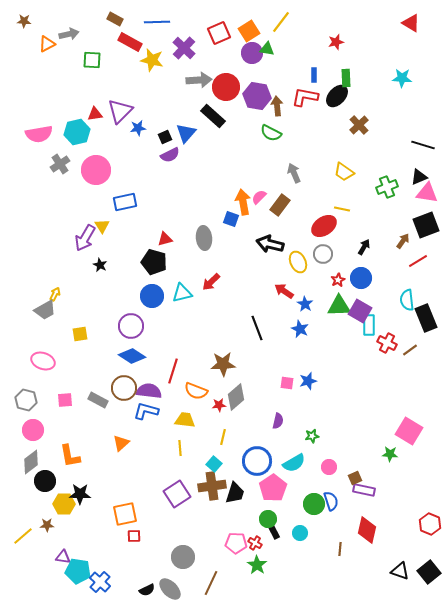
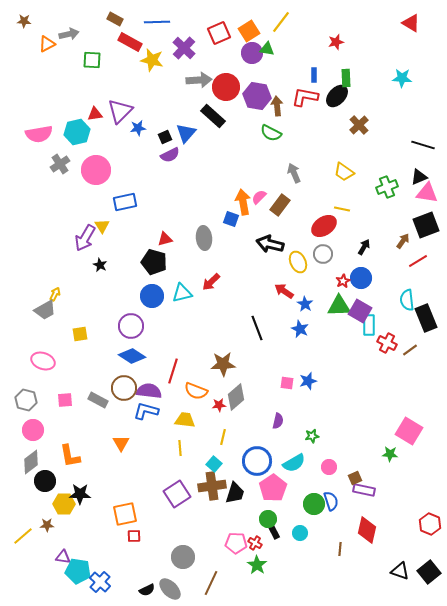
red star at (338, 280): moved 5 px right, 1 px down
orange triangle at (121, 443): rotated 18 degrees counterclockwise
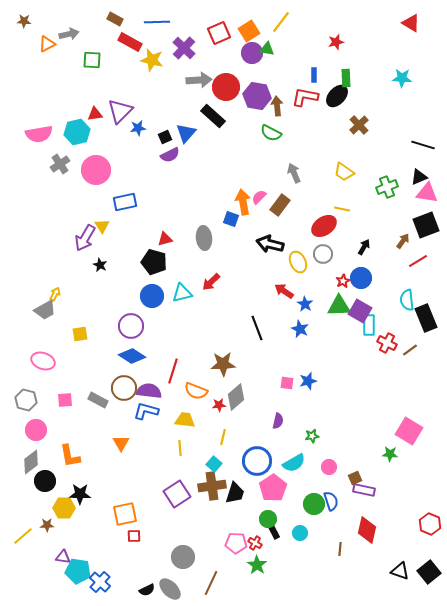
pink circle at (33, 430): moved 3 px right
yellow hexagon at (64, 504): moved 4 px down
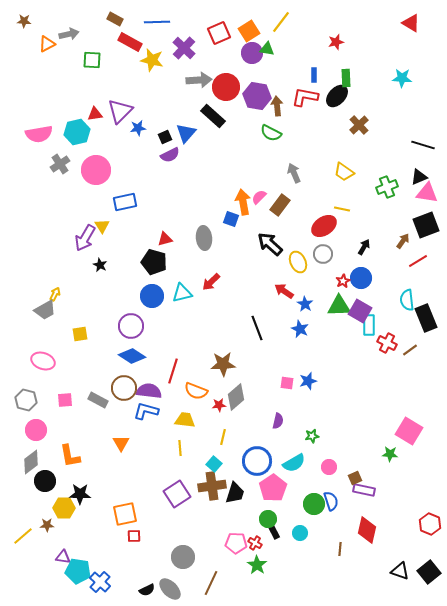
black arrow at (270, 244): rotated 28 degrees clockwise
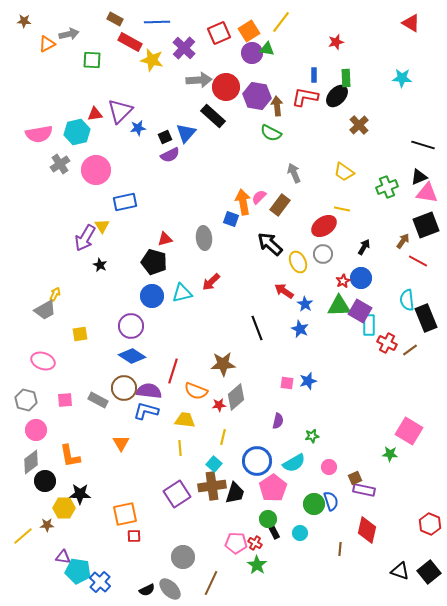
red line at (418, 261): rotated 60 degrees clockwise
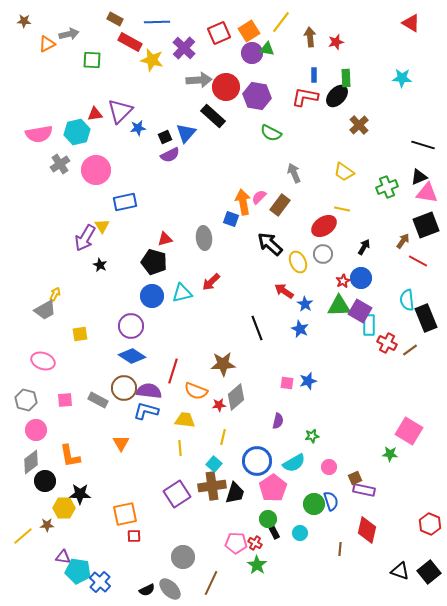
brown arrow at (277, 106): moved 33 px right, 69 px up
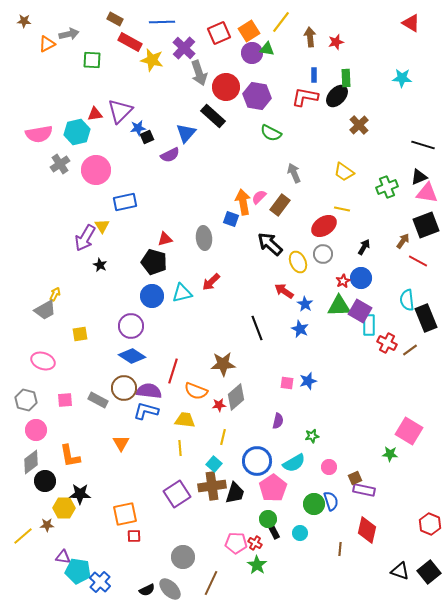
blue line at (157, 22): moved 5 px right
gray arrow at (199, 80): moved 7 px up; rotated 75 degrees clockwise
black square at (165, 137): moved 18 px left
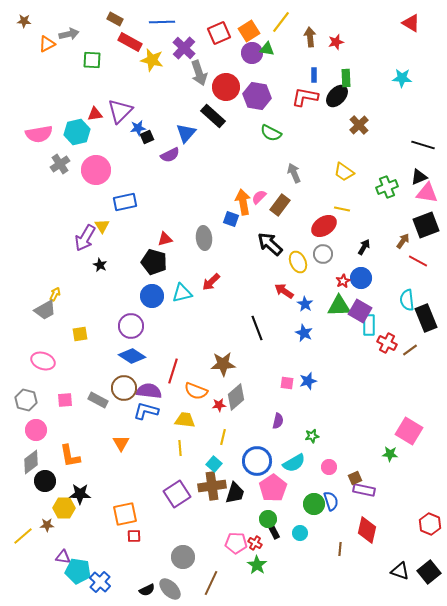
blue star at (300, 329): moved 4 px right, 4 px down
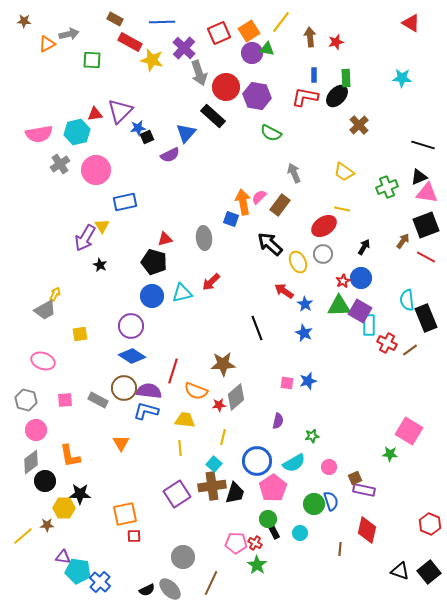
red line at (418, 261): moved 8 px right, 4 px up
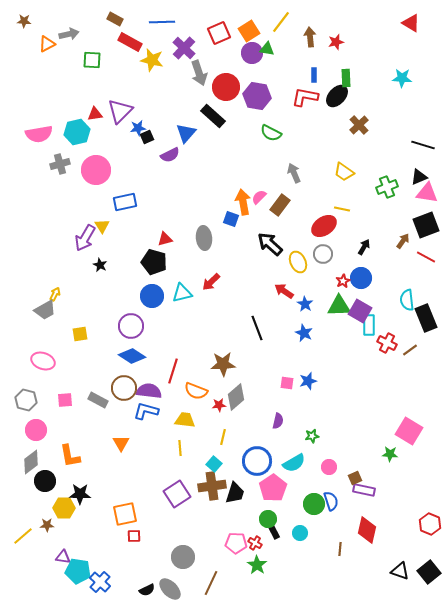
gray cross at (60, 164): rotated 18 degrees clockwise
